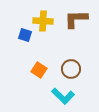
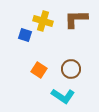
yellow cross: rotated 12 degrees clockwise
cyan L-shape: rotated 10 degrees counterclockwise
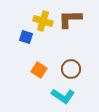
brown L-shape: moved 6 px left
blue square: moved 1 px right, 2 px down
